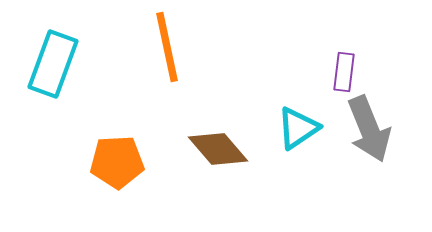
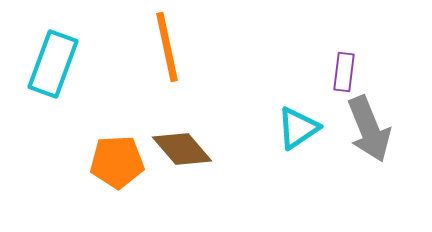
brown diamond: moved 36 px left
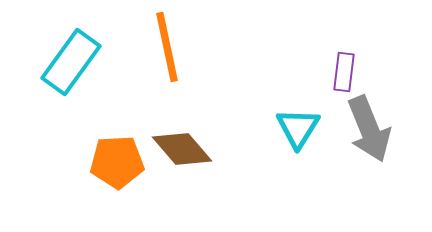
cyan rectangle: moved 18 px right, 2 px up; rotated 16 degrees clockwise
cyan triangle: rotated 24 degrees counterclockwise
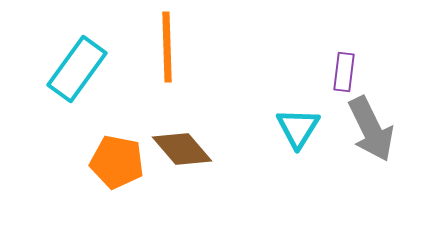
orange line: rotated 10 degrees clockwise
cyan rectangle: moved 6 px right, 7 px down
gray arrow: moved 2 px right; rotated 4 degrees counterclockwise
orange pentagon: rotated 14 degrees clockwise
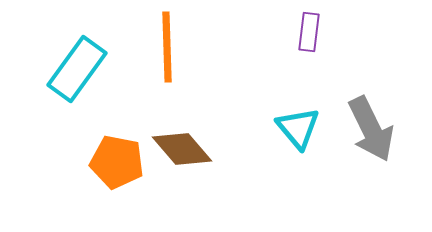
purple rectangle: moved 35 px left, 40 px up
cyan triangle: rotated 12 degrees counterclockwise
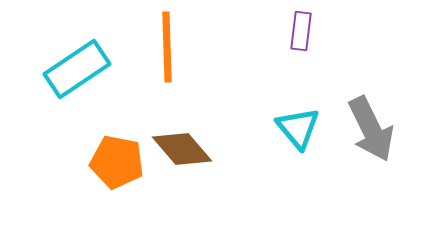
purple rectangle: moved 8 px left, 1 px up
cyan rectangle: rotated 20 degrees clockwise
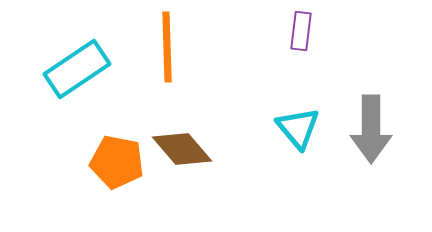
gray arrow: rotated 26 degrees clockwise
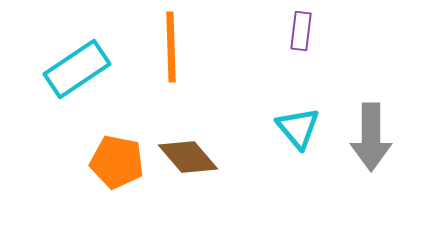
orange line: moved 4 px right
gray arrow: moved 8 px down
brown diamond: moved 6 px right, 8 px down
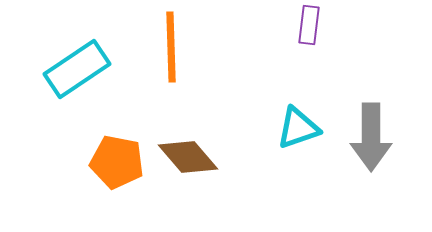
purple rectangle: moved 8 px right, 6 px up
cyan triangle: rotated 51 degrees clockwise
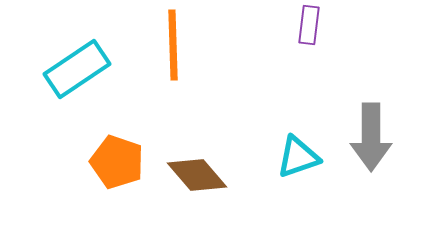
orange line: moved 2 px right, 2 px up
cyan triangle: moved 29 px down
brown diamond: moved 9 px right, 18 px down
orange pentagon: rotated 8 degrees clockwise
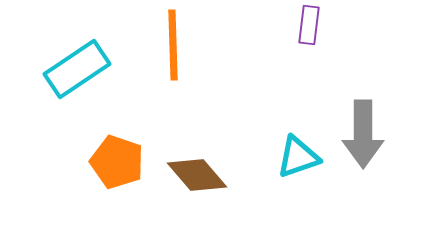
gray arrow: moved 8 px left, 3 px up
